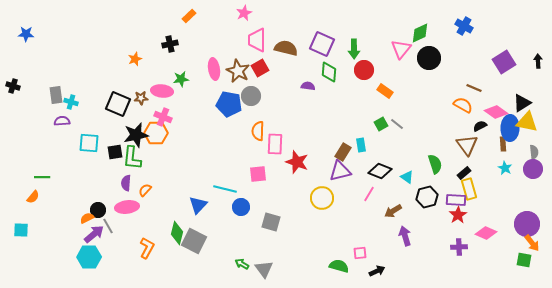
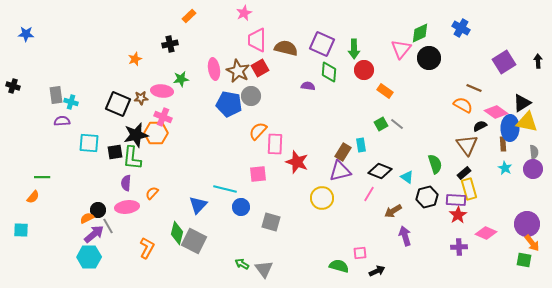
blue cross at (464, 26): moved 3 px left, 2 px down
orange semicircle at (258, 131): rotated 42 degrees clockwise
orange semicircle at (145, 190): moved 7 px right, 3 px down
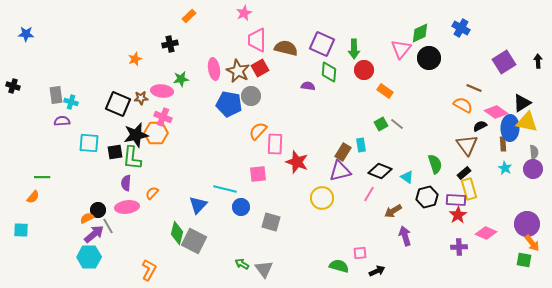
orange L-shape at (147, 248): moved 2 px right, 22 px down
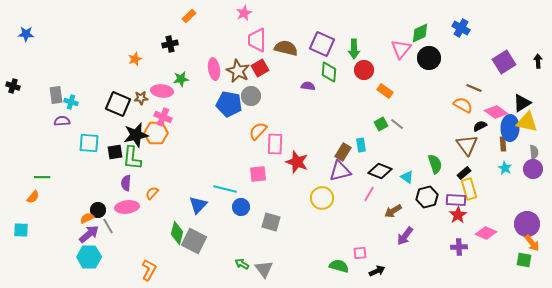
purple arrow at (94, 234): moved 5 px left
purple arrow at (405, 236): rotated 126 degrees counterclockwise
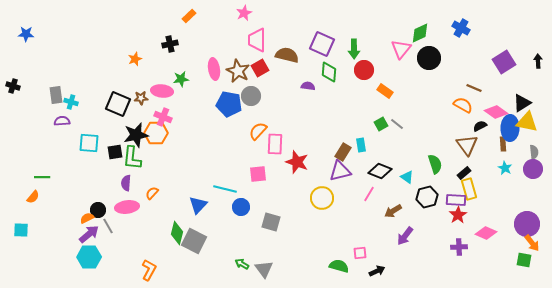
brown semicircle at (286, 48): moved 1 px right, 7 px down
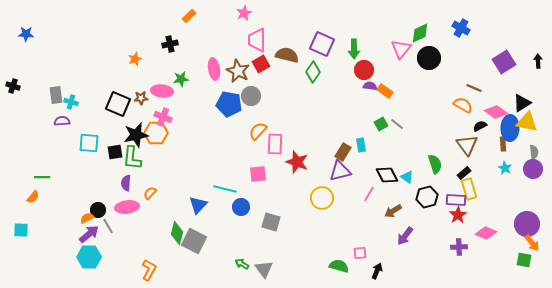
red square at (260, 68): moved 1 px right, 4 px up
green diamond at (329, 72): moved 16 px left; rotated 30 degrees clockwise
purple semicircle at (308, 86): moved 62 px right
black diamond at (380, 171): moved 7 px right, 4 px down; rotated 40 degrees clockwise
orange semicircle at (152, 193): moved 2 px left
black arrow at (377, 271): rotated 42 degrees counterclockwise
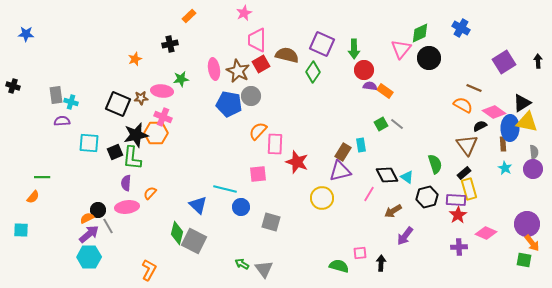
pink diamond at (496, 112): moved 2 px left
black square at (115, 152): rotated 14 degrees counterclockwise
blue triangle at (198, 205): rotated 30 degrees counterclockwise
black arrow at (377, 271): moved 4 px right, 8 px up; rotated 21 degrees counterclockwise
